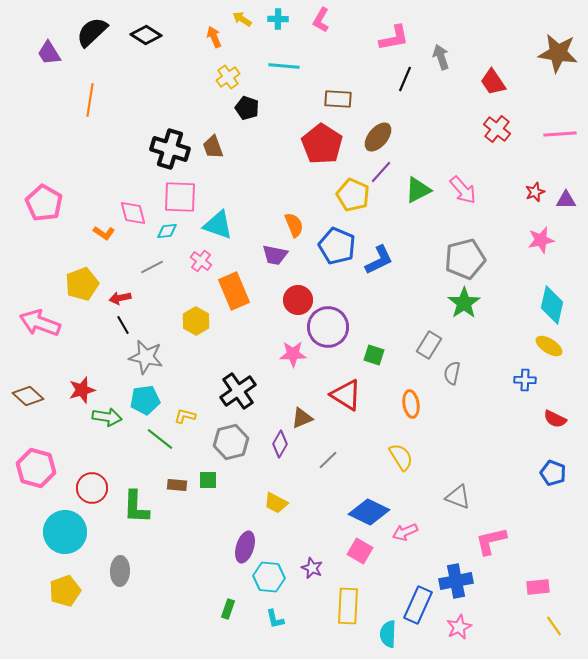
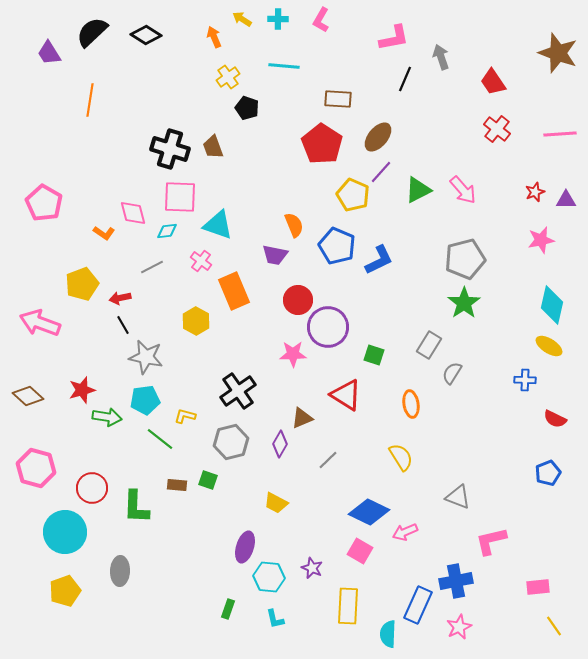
brown star at (558, 53): rotated 12 degrees clockwise
gray semicircle at (452, 373): rotated 20 degrees clockwise
blue pentagon at (553, 473): moved 5 px left; rotated 30 degrees clockwise
green square at (208, 480): rotated 18 degrees clockwise
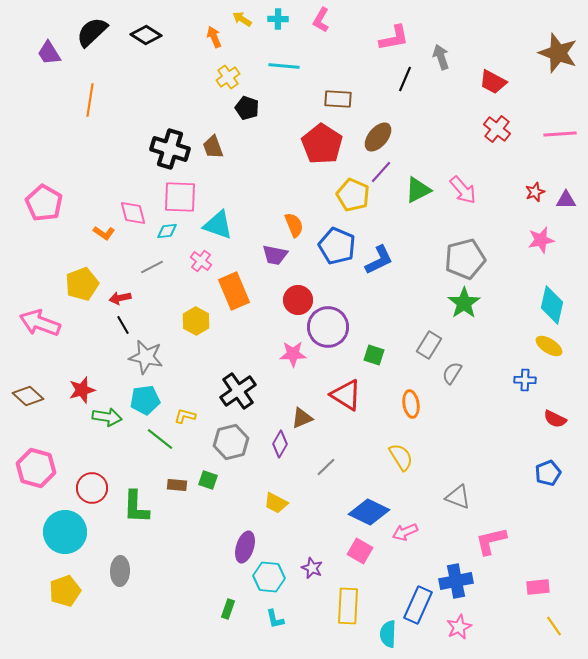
red trapezoid at (493, 82): rotated 28 degrees counterclockwise
gray line at (328, 460): moved 2 px left, 7 px down
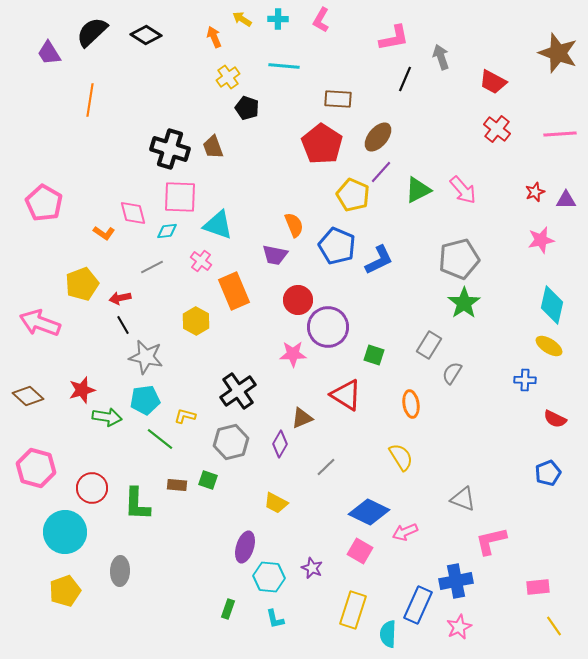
gray pentagon at (465, 259): moved 6 px left
gray triangle at (458, 497): moved 5 px right, 2 px down
green L-shape at (136, 507): moved 1 px right, 3 px up
yellow rectangle at (348, 606): moved 5 px right, 4 px down; rotated 15 degrees clockwise
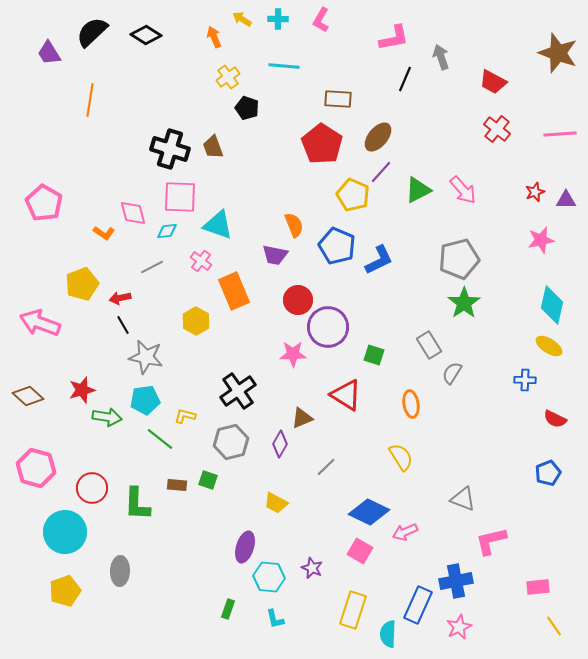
gray rectangle at (429, 345): rotated 64 degrees counterclockwise
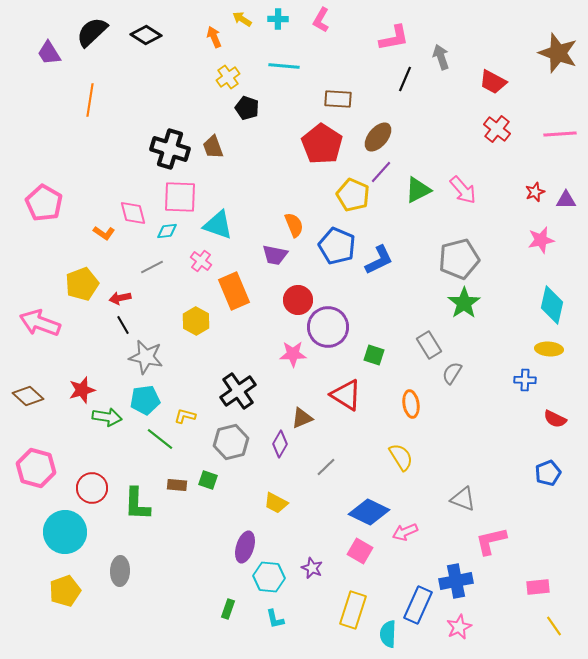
yellow ellipse at (549, 346): moved 3 px down; rotated 28 degrees counterclockwise
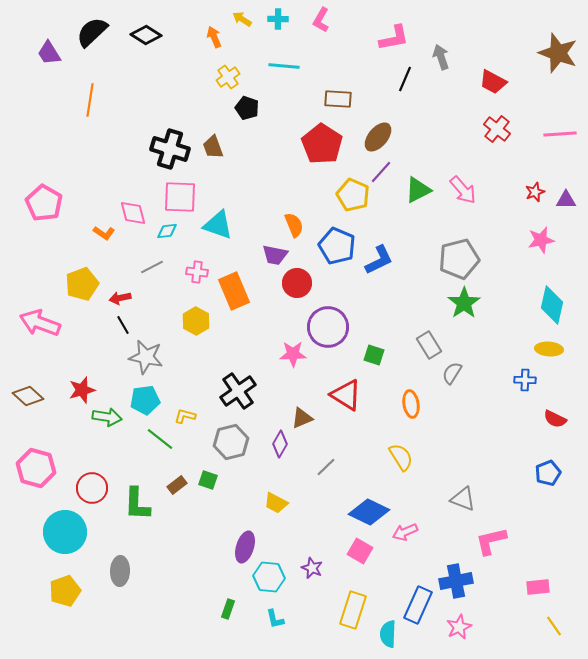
pink cross at (201, 261): moved 4 px left, 11 px down; rotated 30 degrees counterclockwise
red circle at (298, 300): moved 1 px left, 17 px up
brown rectangle at (177, 485): rotated 42 degrees counterclockwise
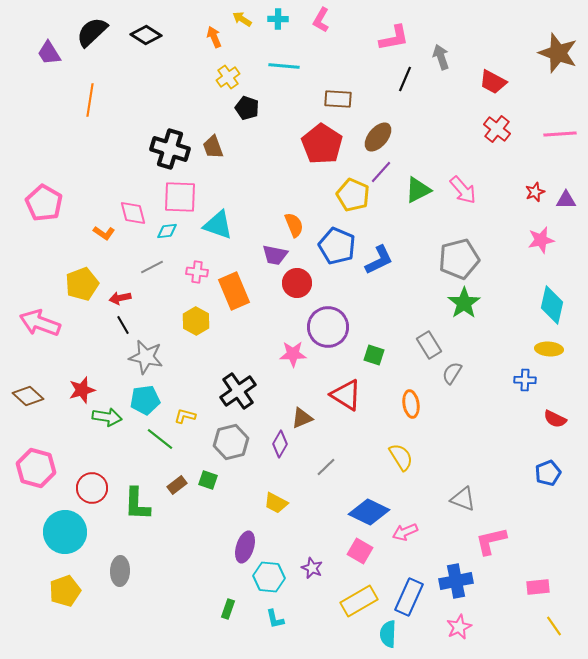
blue rectangle at (418, 605): moved 9 px left, 8 px up
yellow rectangle at (353, 610): moved 6 px right, 9 px up; rotated 42 degrees clockwise
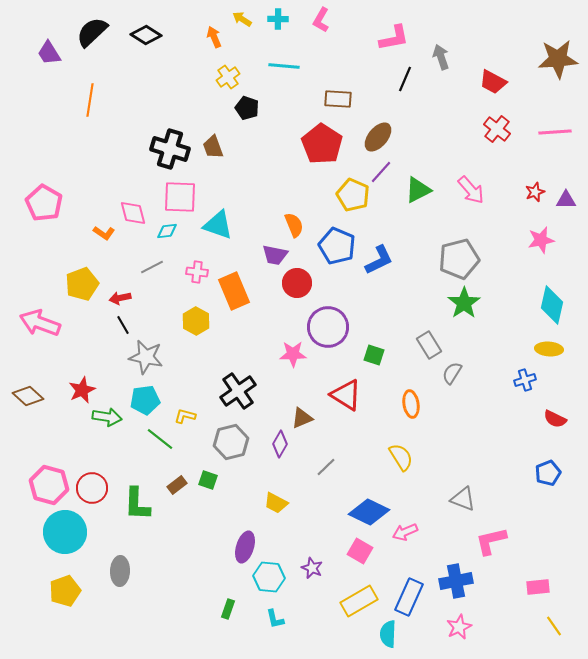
brown star at (558, 53): moved 6 px down; rotated 24 degrees counterclockwise
pink line at (560, 134): moved 5 px left, 2 px up
pink arrow at (463, 190): moved 8 px right
blue cross at (525, 380): rotated 20 degrees counterclockwise
red star at (82, 390): rotated 8 degrees counterclockwise
pink hexagon at (36, 468): moved 13 px right, 17 px down
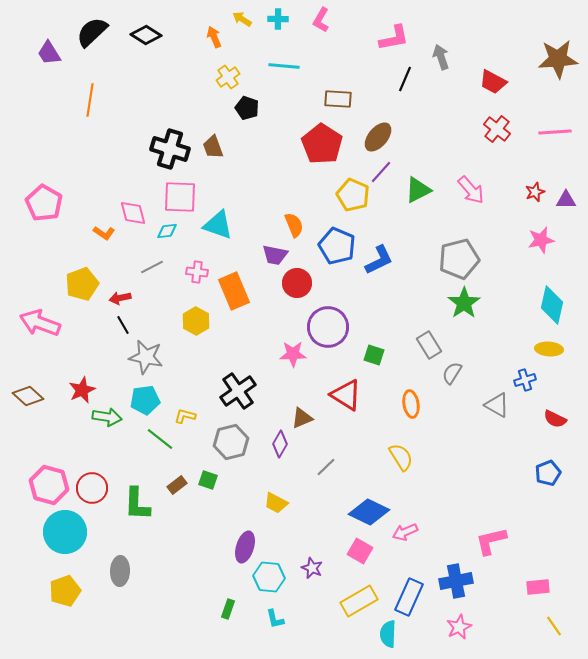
gray triangle at (463, 499): moved 34 px right, 94 px up; rotated 8 degrees clockwise
